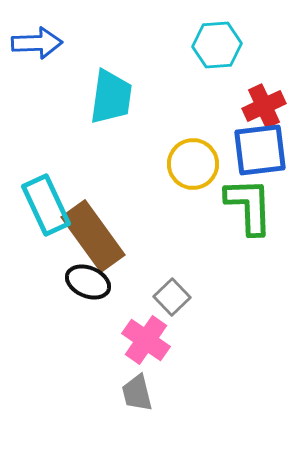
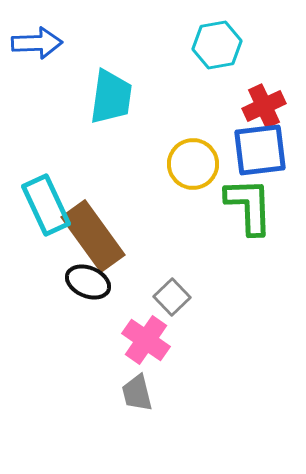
cyan hexagon: rotated 6 degrees counterclockwise
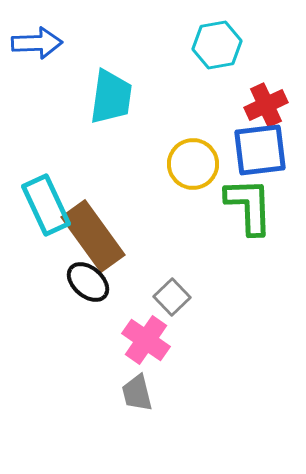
red cross: moved 2 px right, 1 px up
black ellipse: rotated 18 degrees clockwise
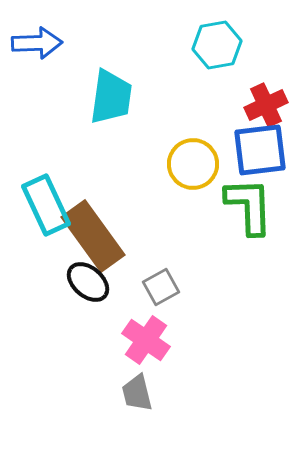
gray square: moved 11 px left, 10 px up; rotated 15 degrees clockwise
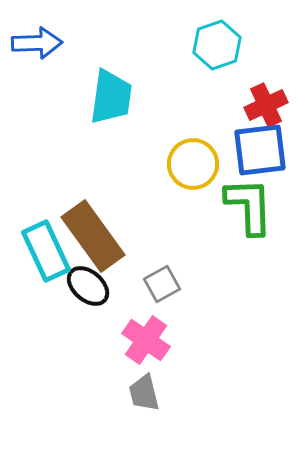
cyan hexagon: rotated 9 degrees counterclockwise
cyan rectangle: moved 46 px down
black ellipse: moved 4 px down
gray square: moved 1 px right, 3 px up
gray trapezoid: moved 7 px right
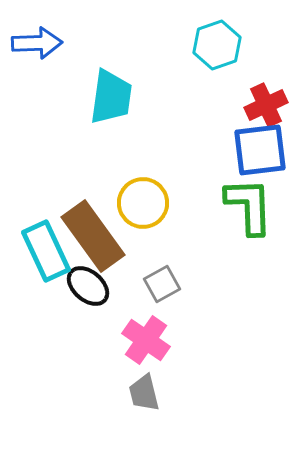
yellow circle: moved 50 px left, 39 px down
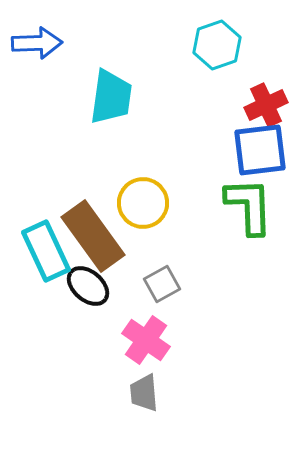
gray trapezoid: rotated 9 degrees clockwise
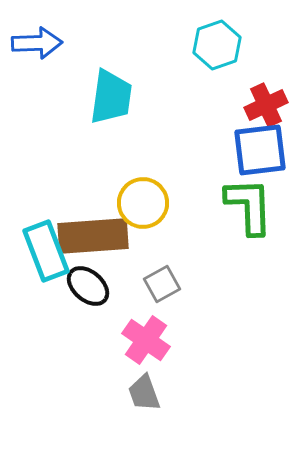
brown rectangle: rotated 58 degrees counterclockwise
cyan rectangle: rotated 4 degrees clockwise
gray trapezoid: rotated 15 degrees counterclockwise
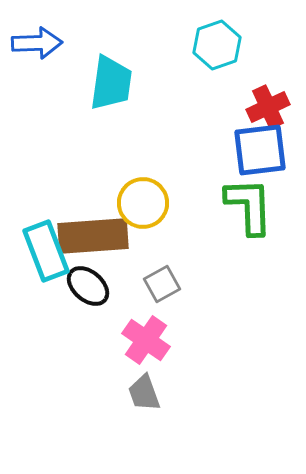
cyan trapezoid: moved 14 px up
red cross: moved 2 px right, 2 px down
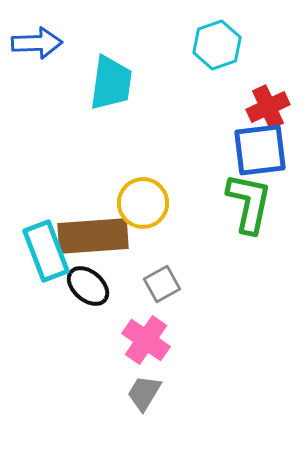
green L-shape: moved 3 px up; rotated 14 degrees clockwise
gray trapezoid: rotated 51 degrees clockwise
